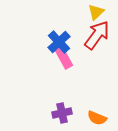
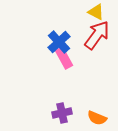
yellow triangle: rotated 48 degrees counterclockwise
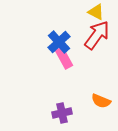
orange semicircle: moved 4 px right, 17 px up
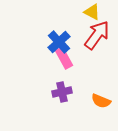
yellow triangle: moved 4 px left
purple cross: moved 21 px up
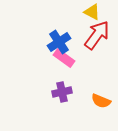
blue cross: rotated 10 degrees clockwise
pink rectangle: rotated 25 degrees counterclockwise
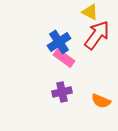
yellow triangle: moved 2 px left
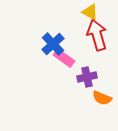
red arrow: rotated 52 degrees counterclockwise
blue cross: moved 6 px left, 2 px down; rotated 10 degrees counterclockwise
purple cross: moved 25 px right, 15 px up
orange semicircle: moved 1 px right, 3 px up
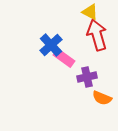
blue cross: moved 2 px left, 1 px down
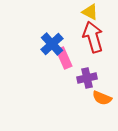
red arrow: moved 4 px left, 2 px down
blue cross: moved 1 px right, 1 px up
pink rectangle: rotated 30 degrees clockwise
purple cross: moved 1 px down
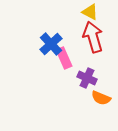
blue cross: moved 1 px left
purple cross: rotated 36 degrees clockwise
orange semicircle: moved 1 px left
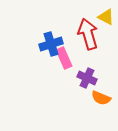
yellow triangle: moved 16 px right, 5 px down
red arrow: moved 5 px left, 3 px up
blue cross: rotated 25 degrees clockwise
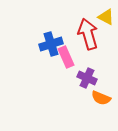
pink rectangle: moved 2 px right, 1 px up
